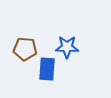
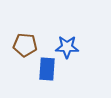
brown pentagon: moved 4 px up
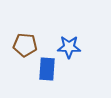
blue star: moved 2 px right
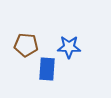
brown pentagon: moved 1 px right
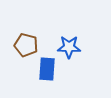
brown pentagon: rotated 10 degrees clockwise
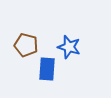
blue star: rotated 15 degrees clockwise
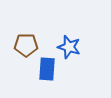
brown pentagon: rotated 15 degrees counterclockwise
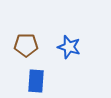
blue rectangle: moved 11 px left, 12 px down
